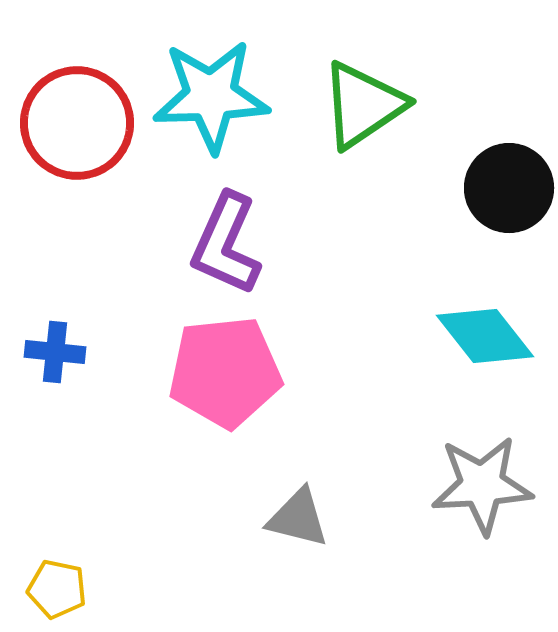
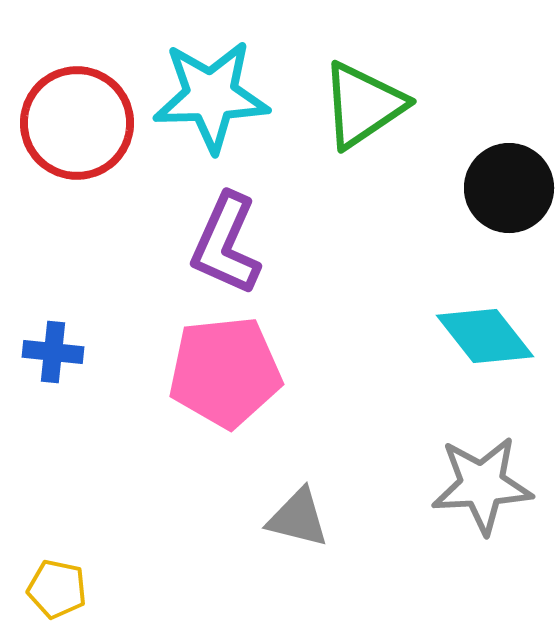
blue cross: moved 2 px left
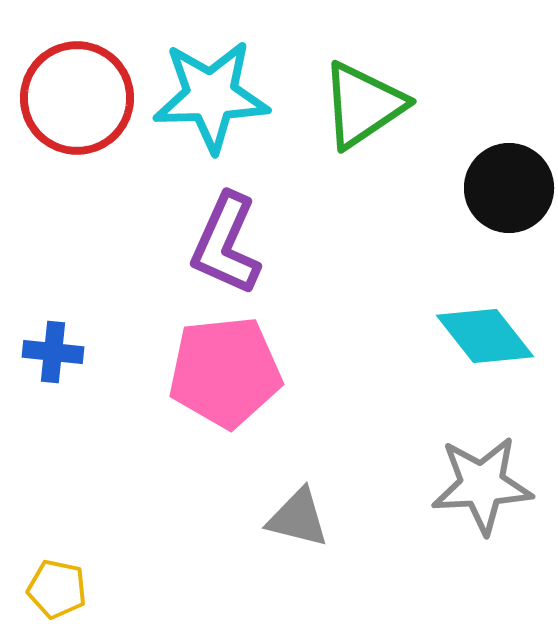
red circle: moved 25 px up
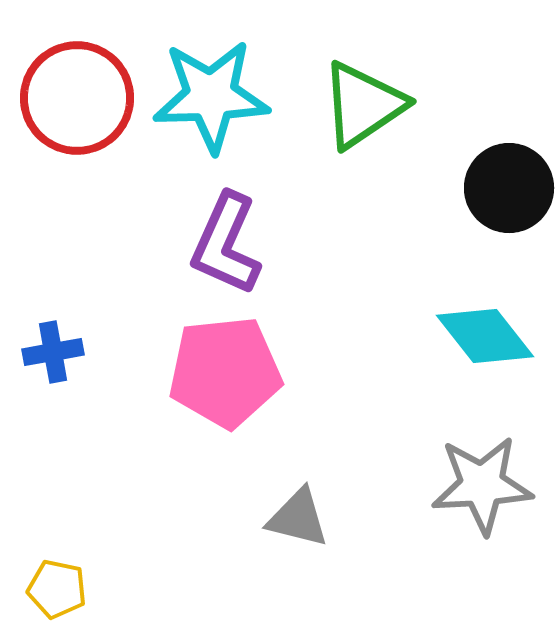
blue cross: rotated 16 degrees counterclockwise
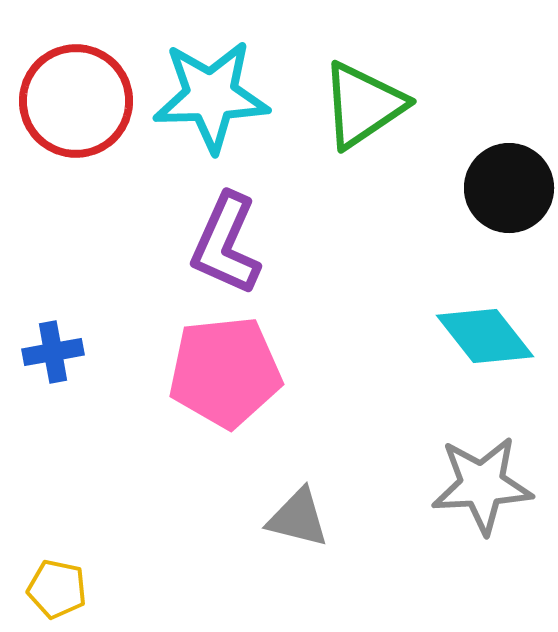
red circle: moved 1 px left, 3 px down
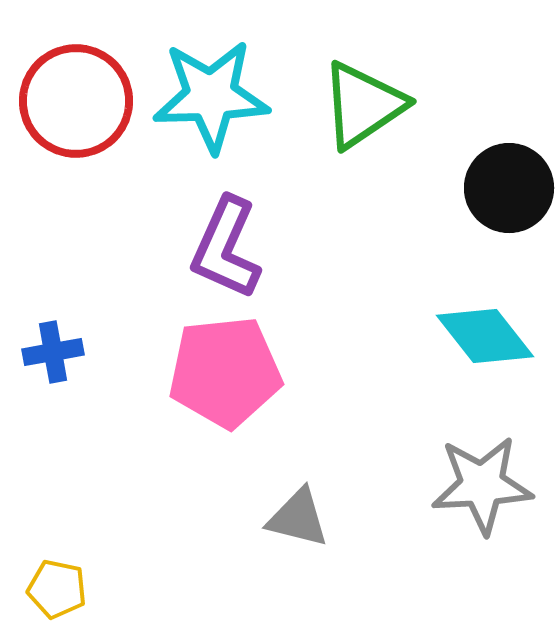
purple L-shape: moved 4 px down
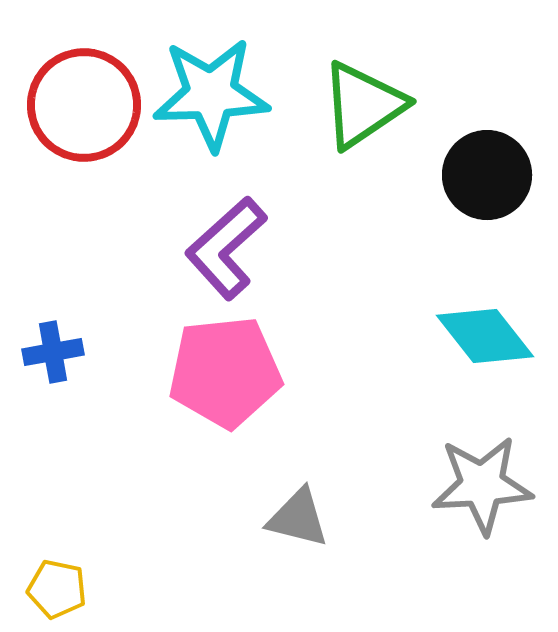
cyan star: moved 2 px up
red circle: moved 8 px right, 4 px down
black circle: moved 22 px left, 13 px up
purple L-shape: rotated 24 degrees clockwise
